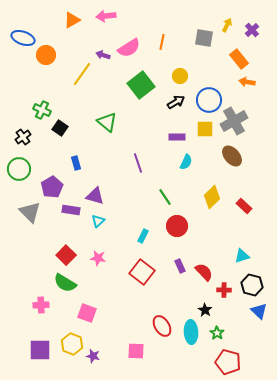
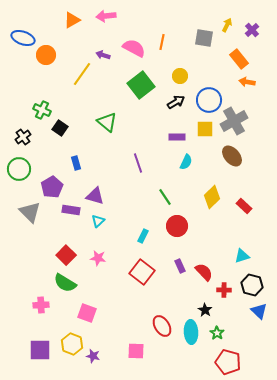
pink semicircle at (129, 48): moved 5 px right; rotated 120 degrees counterclockwise
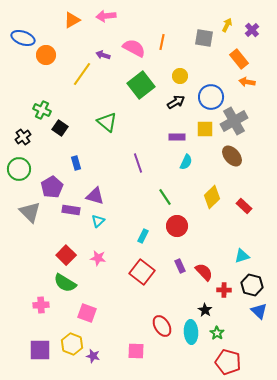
blue circle at (209, 100): moved 2 px right, 3 px up
